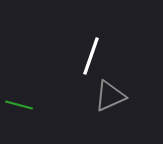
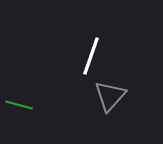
gray triangle: rotated 24 degrees counterclockwise
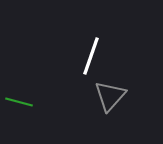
green line: moved 3 px up
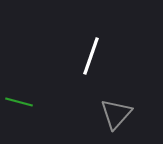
gray triangle: moved 6 px right, 18 px down
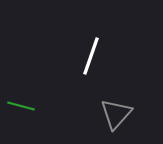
green line: moved 2 px right, 4 px down
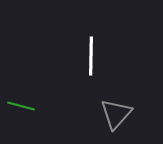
white line: rotated 18 degrees counterclockwise
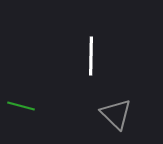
gray triangle: rotated 28 degrees counterclockwise
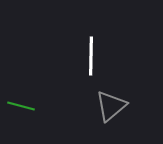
gray triangle: moved 5 px left, 8 px up; rotated 36 degrees clockwise
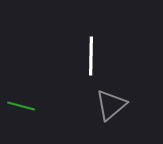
gray triangle: moved 1 px up
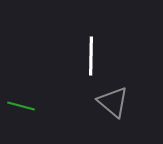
gray triangle: moved 2 px right, 3 px up; rotated 40 degrees counterclockwise
